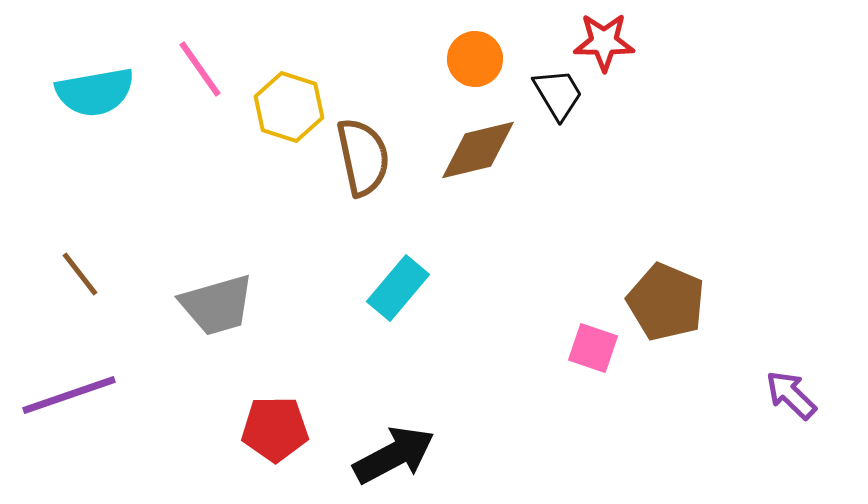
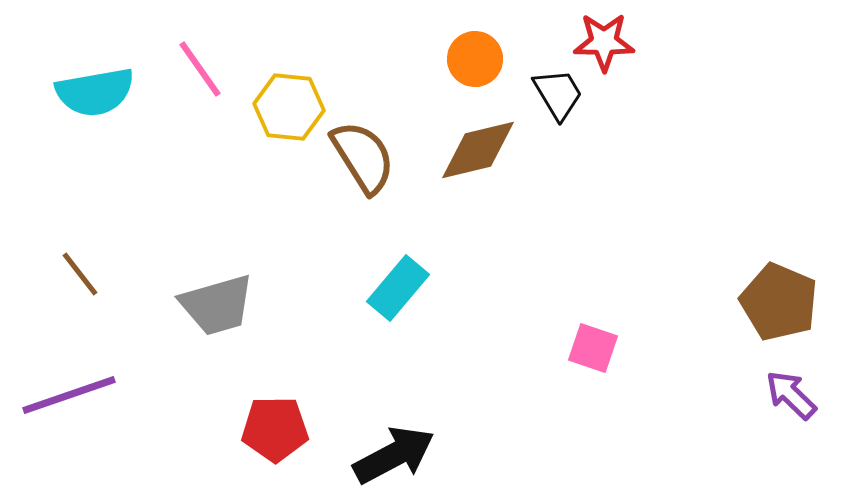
yellow hexagon: rotated 12 degrees counterclockwise
brown semicircle: rotated 20 degrees counterclockwise
brown pentagon: moved 113 px right
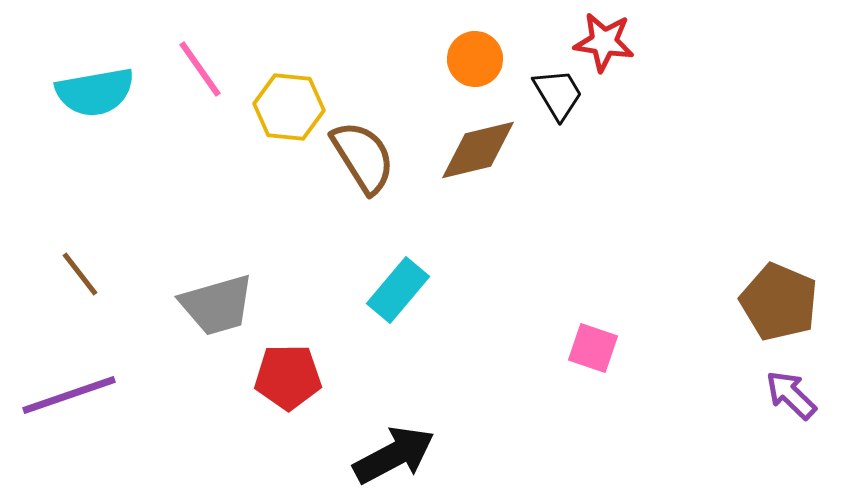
red star: rotated 8 degrees clockwise
cyan rectangle: moved 2 px down
red pentagon: moved 13 px right, 52 px up
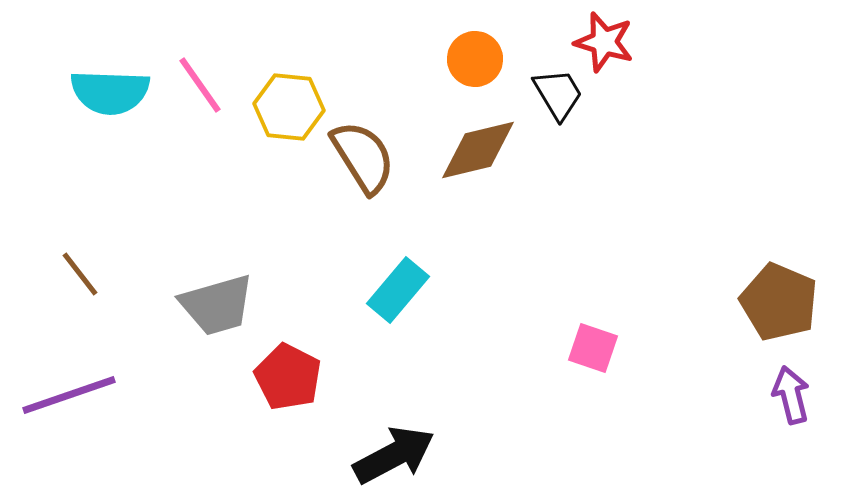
red star: rotated 8 degrees clockwise
pink line: moved 16 px down
cyan semicircle: moved 15 px right; rotated 12 degrees clockwise
red pentagon: rotated 28 degrees clockwise
purple arrow: rotated 32 degrees clockwise
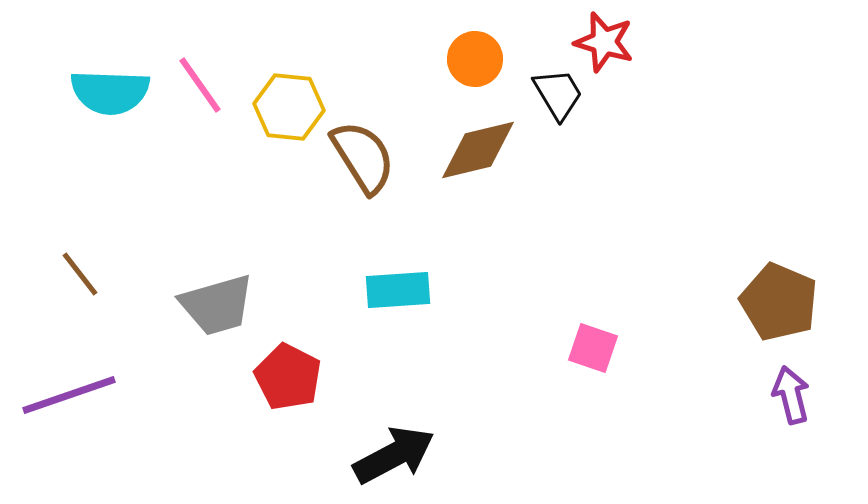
cyan rectangle: rotated 46 degrees clockwise
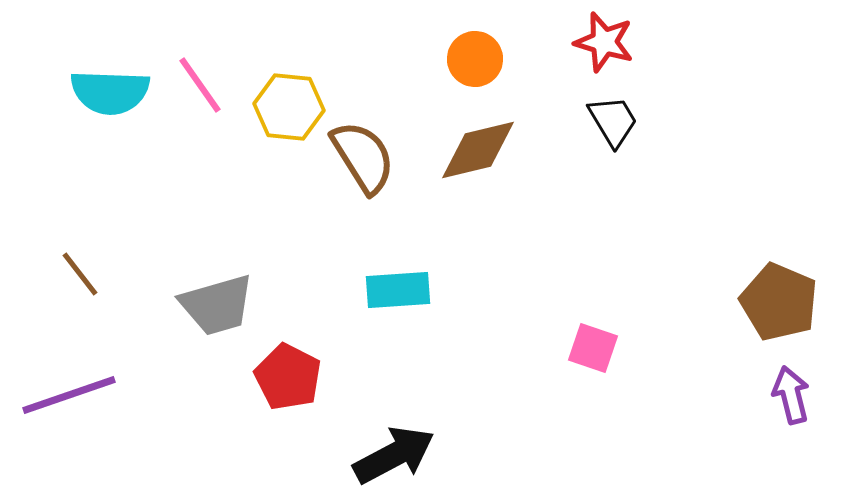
black trapezoid: moved 55 px right, 27 px down
